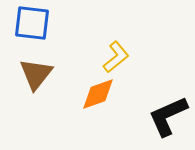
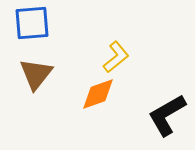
blue square: rotated 12 degrees counterclockwise
black L-shape: moved 1 px left, 1 px up; rotated 6 degrees counterclockwise
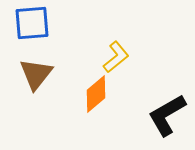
orange diamond: moved 2 px left; rotated 21 degrees counterclockwise
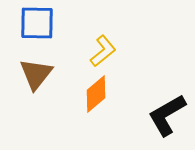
blue square: moved 5 px right; rotated 6 degrees clockwise
yellow L-shape: moved 13 px left, 6 px up
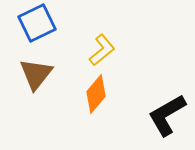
blue square: rotated 27 degrees counterclockwise
yellow L-shape: moved 1 px left, 1 px up
orange diamond: rotated 9 degrees counterclockwise
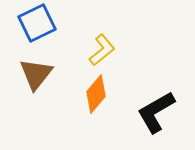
black L-shape: moved 11 px left, 3 px up
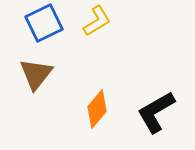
blue square: moved 7 px right
yellow L-shape: moved 5 px left, 29 px up; rotated 8 degrees clockwise
orange diamond: moved 1 px right, 15 px down
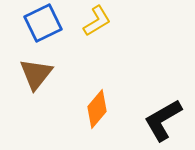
blue square: moved 1 px left
black L-shape: moved 7 px right, 8 px down
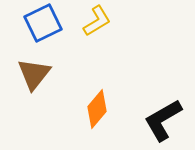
brown triangle: moved 2 px left
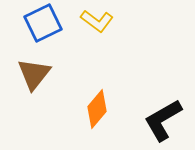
yellow L-shape: rotated 68 degrees clockwise
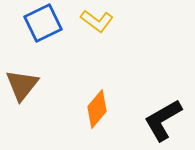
brown triangle: moved 12 px left, 11 px down
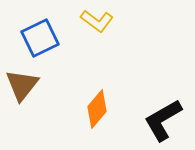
blue square: moved 3 px left, 15 px down
